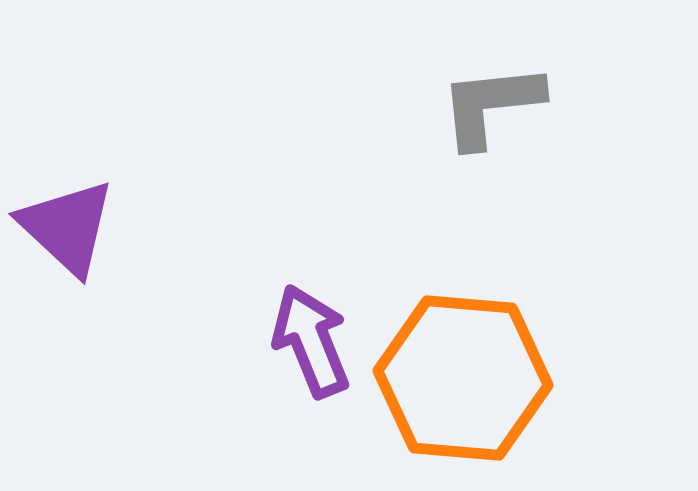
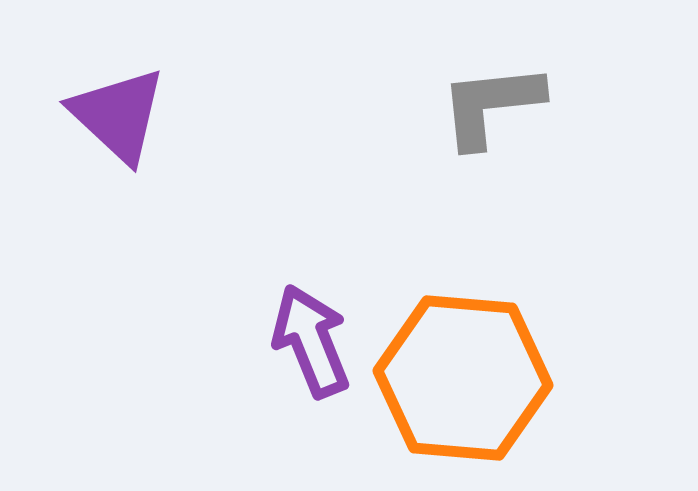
purple triangle: moved 51 px right, 112 px up
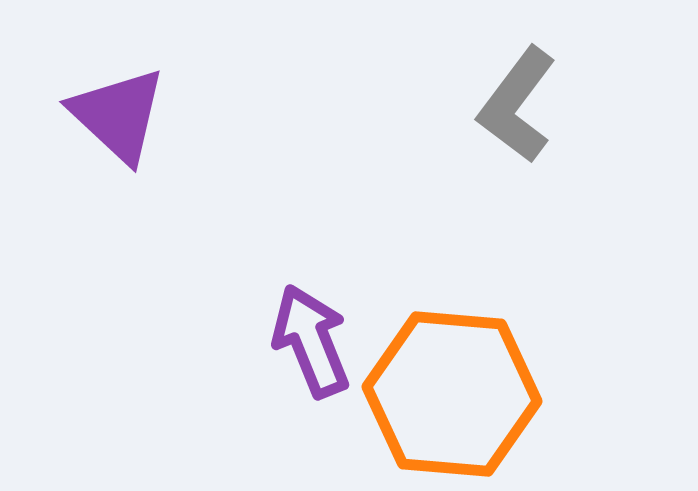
gray L-shape: moved 26 px right; rotated 47 degrees counterclockwise
orange hexagon: moved 11 px left, 16 px down
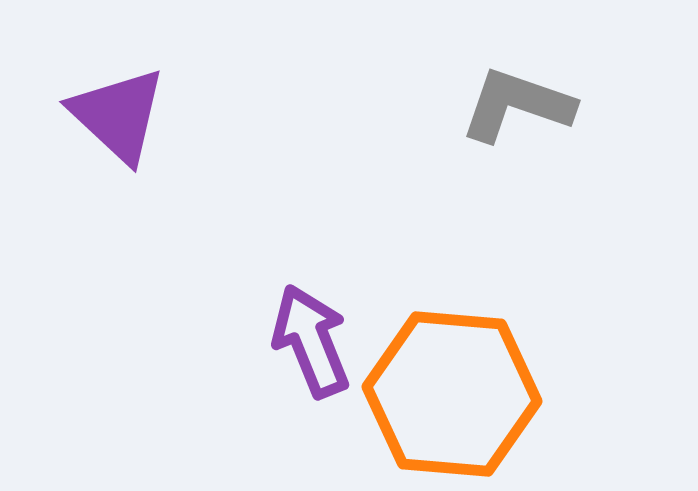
gray L-shape: rotated 72 degrees clockwise
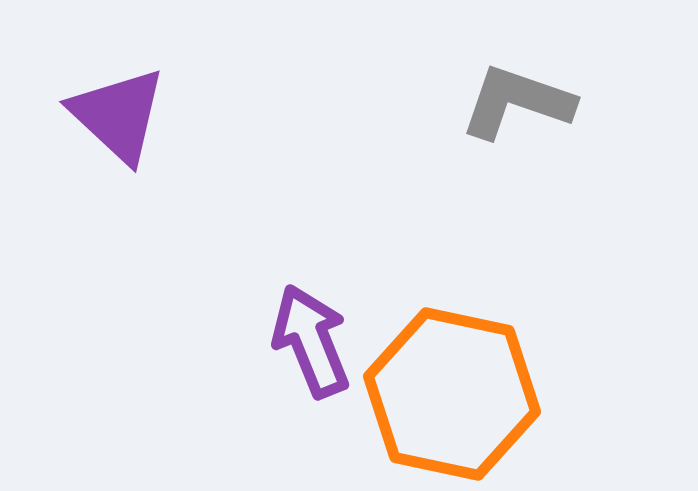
gray L-shape: moved 3 px up
orange hexagon: rotated 7 degrees clockwise
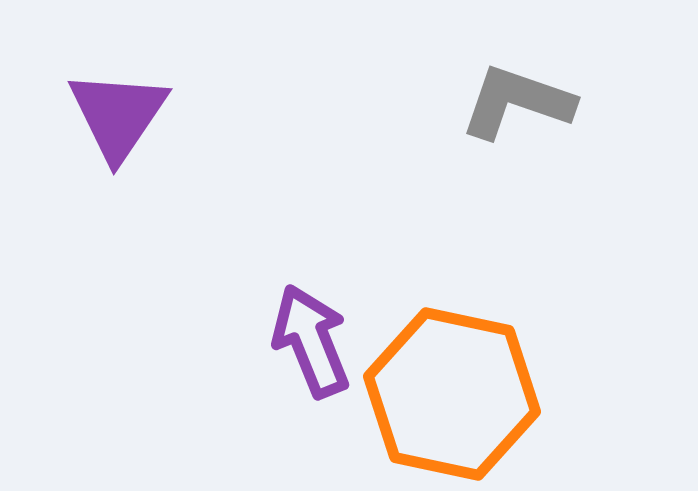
purple triangle: rotated 21 degrees clockwise
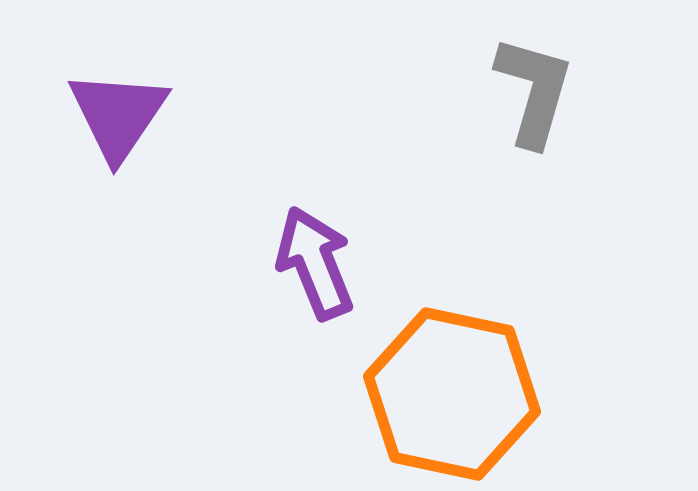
gray L-shape: moved 17 px right, 11 px up; rotated 87 degrees clockwise
purple arrow: moved 4 px right, 78 px up
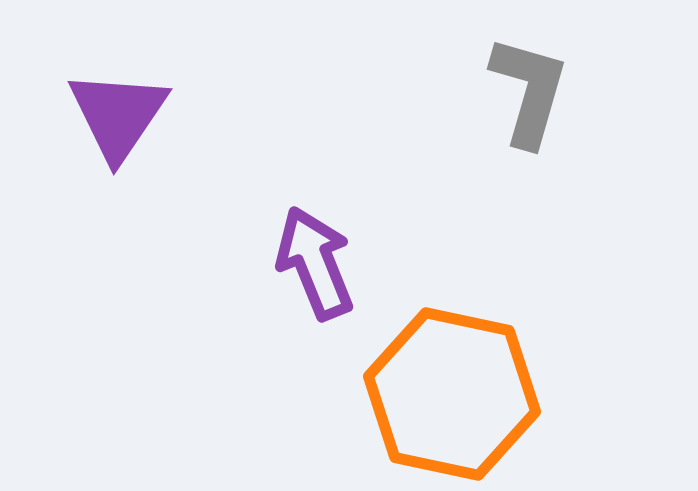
gray L-shape: moved 5 px left
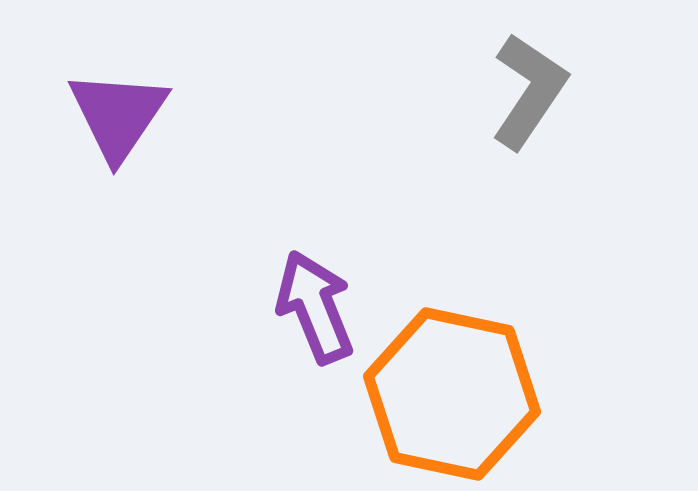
gray L-shape: rotated 18 degrees clockwise
purple arrow: moved 44 px down
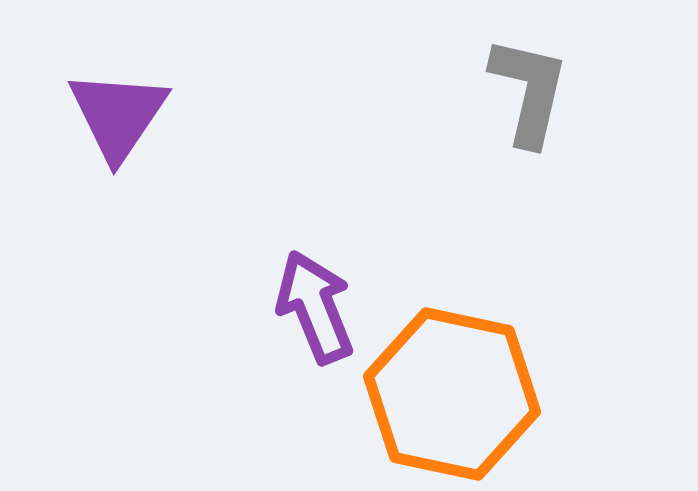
gray L-shape: rotated 21 degrees counterclockwise
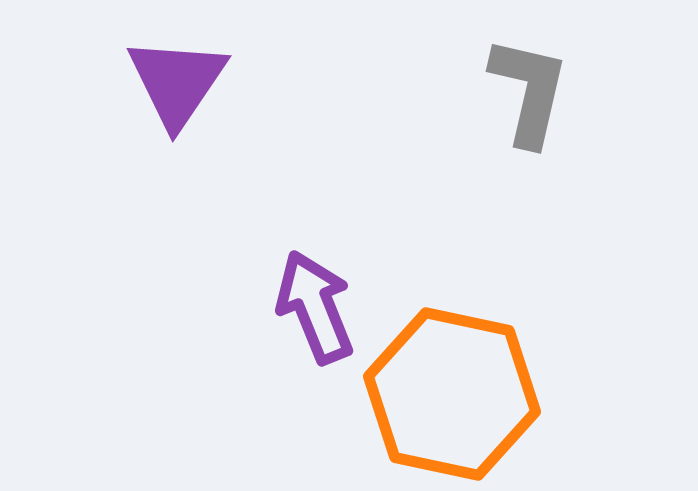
purple triangle: moved 59 px right, 33 px up
